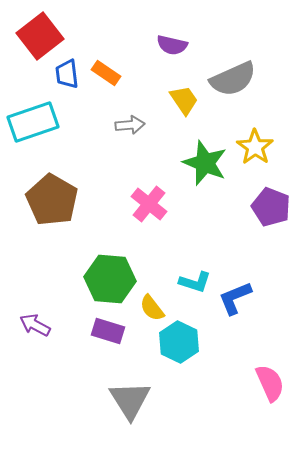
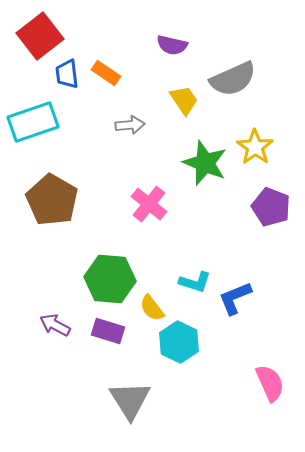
purple arrow: moved 20 px right
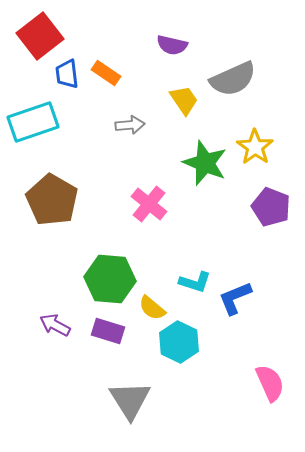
yellow semicircle: rotated 12 degrees counterclockwise
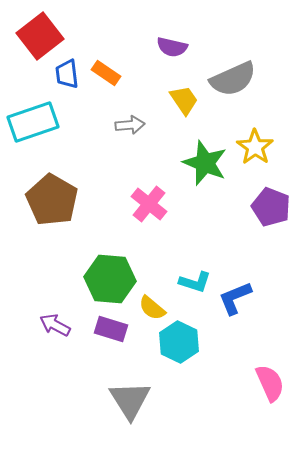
purple semicircle: moved 2 px down
purple rectangle: moved 3 px right, 2 px up
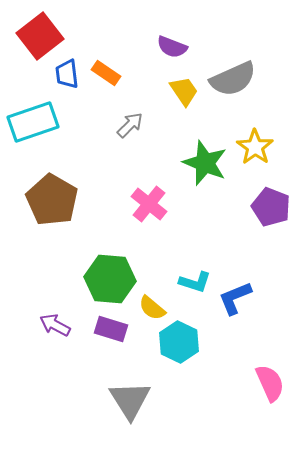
purple semicircle: rotated 8 degrees clockwise
yellow trapezoid: moved 9 px up
gray arrow: rotated 40 degrees counterclockwise
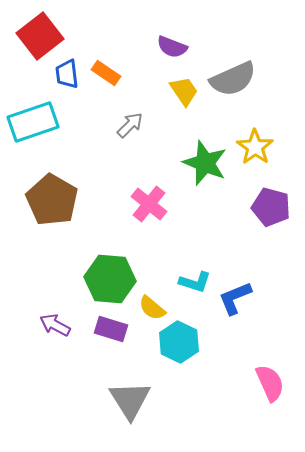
purple pentagon: rotated 6 degrees counterclockwise
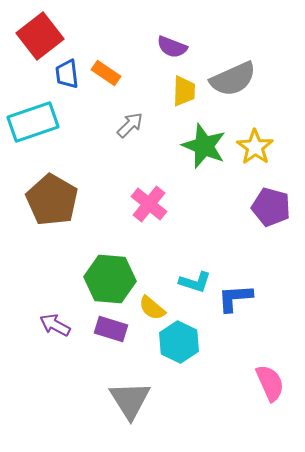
yellow trapezoid: rotated 36 degrees clockwise
green star: moved 1 px left, 17 px up
blue L-shape: rotated 18 degrees clockwise
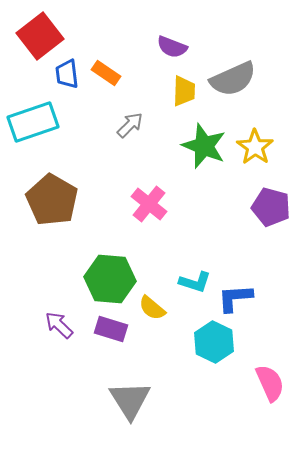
purple arrow: moved 4 px right; rotated 16 degrees clockwise
cyan hexagon: moved 35 px right
